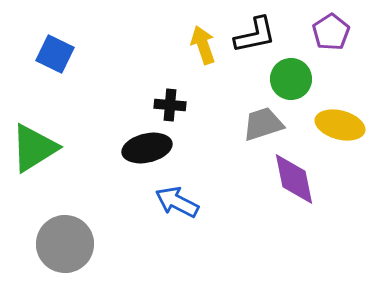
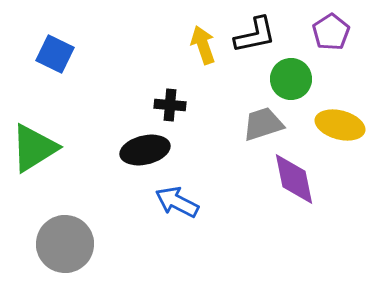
black ellipse: moved 2 px left, 2 px down
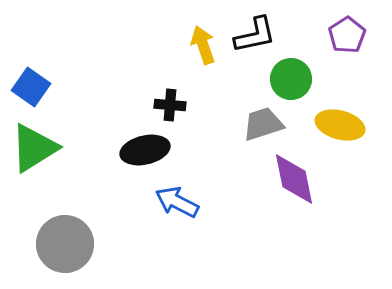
purple pentagon: moved 16 px right, 3 px down
blue square: moved 24 px left, 33 px down; rotated 9 degrees clockwise
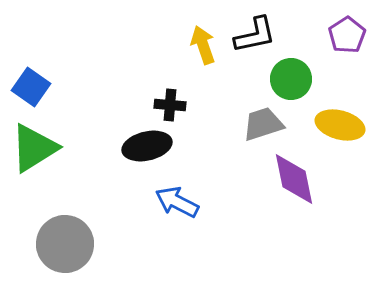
black ellipse: moved 2 px right, 4 px up
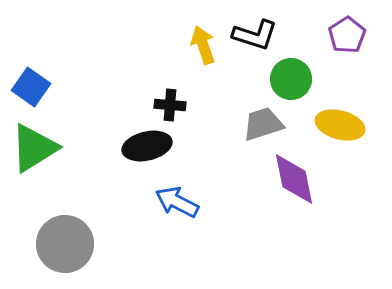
black L-shape: rotated 30 degrees clockwise
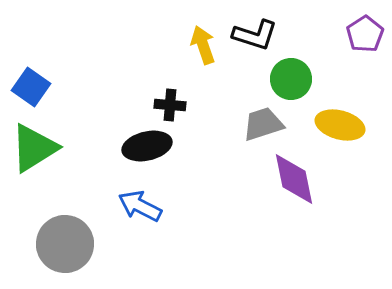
purple pentagon: moved 18 px right, 1 px up
blue arrow: moved 37 px left, 4 px down
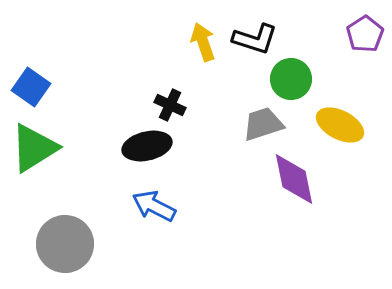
black L-shape: moved 4 px down
yellow arrow: moved 3 px up
black cross: rotated 20 degrees clockwise
yellow ellipse: rotated 12 degrees clockwise
blue arrow: moved 14 px right
